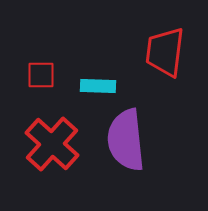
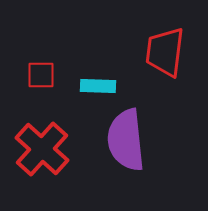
red cross: moved 10 px left, 5 px down
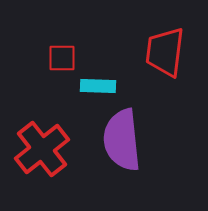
red square: moved 21 px right, 17 px up
purple semicircle: moved 4 px left
red cross: rotated 10 degrees clockwise
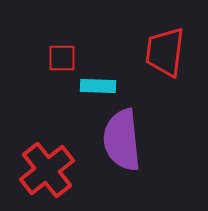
red cross: moved 5 px right, 21 px down
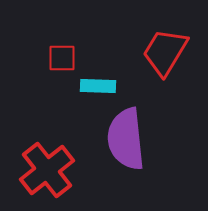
red trapezoid: rotated 24 degrees clockwise
purple semicircle: moved 4 px right, 1 px up
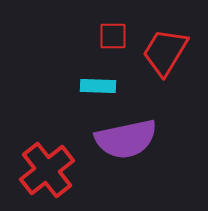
red square: moved 51 px right, 22 px up
purple semicircle: rotated 96 degrees counterclockwise
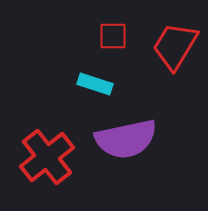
red trapezoid: moved 10 px right, 6 px up
cyan rectangle: moved 3 px left, 2 px up; rotated 16 degrees clockwise
red cross: moved 13 px up
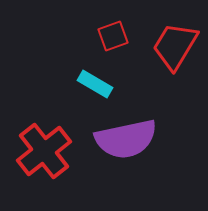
red square: rotated 20 degrees counterclockwise
cyan rectangle: rotated 12 degrees clockwise
red cross: moved 3 px left, 6 px up
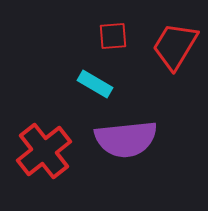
red square: rotated 16 degrees clockwise
purple semicircle: rotated 6 degrees clockwise
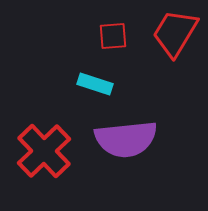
red trapezoid: moved 13 px up
cyan rectangle: rotated 12 degrees counterclockwise
red cross: rotated 6 degrees counterclockwise
